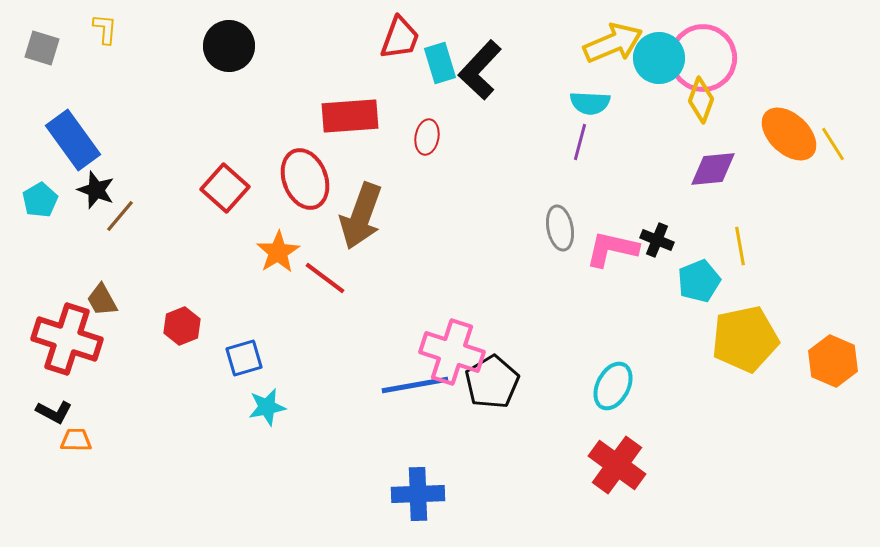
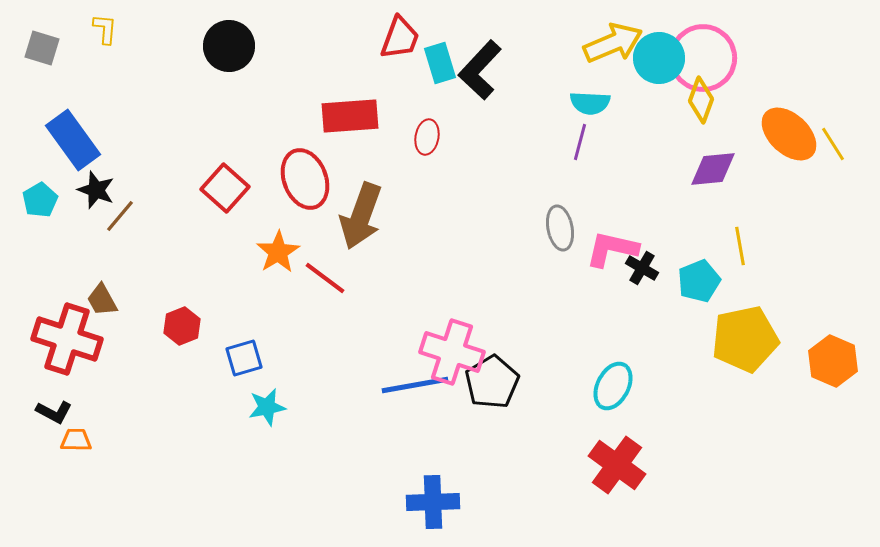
black cross at (657, 240): moved 15 px left, 28 px down; rotated 8 degrees clockwise
blue cross at (418, 494): moved 15 px right, 8 px down
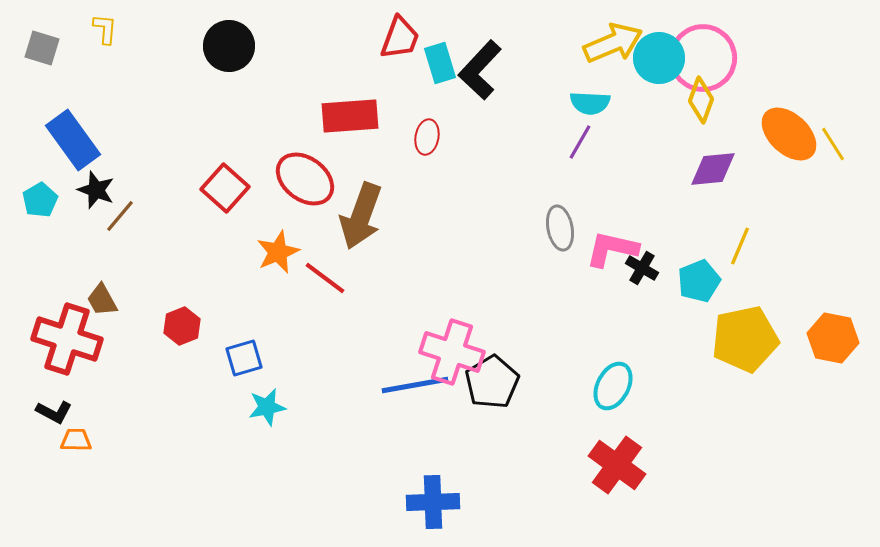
purple line at (580, 142): rotated 15 degrees clockwise
red ellipse at (305, 179): rotated 32 degrees counterclockwise
yellow line at (740, 246): rotated 33 degrees clockwise
orange star at (278, 252): rotated 9 degrees clockwise
orange hexagon at (833, 361): moved 23 px up; rotated 12 degrees counterclockwise
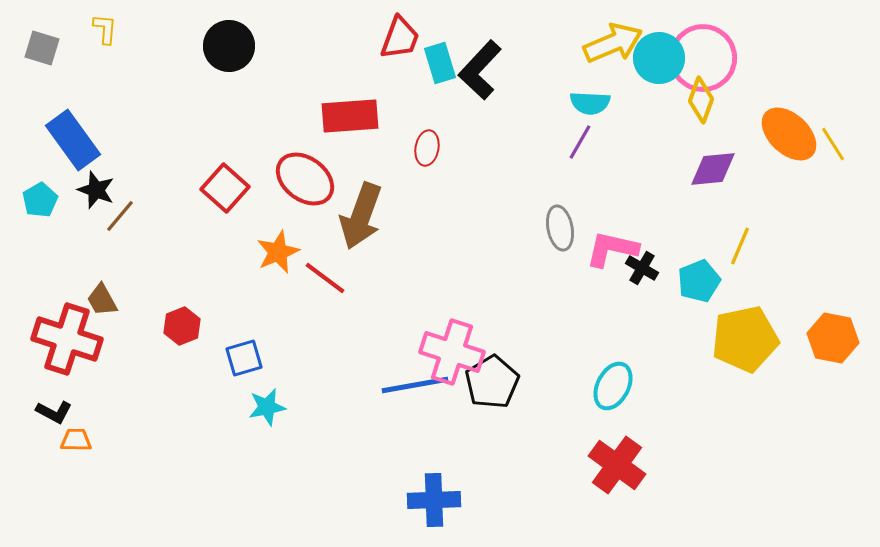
red ellipse at (427, 137): moved 11 px down
blue cross at (433, 502): moved 1 px right, 2 px up
